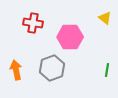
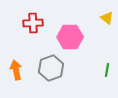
yellow triangle: moved 2 px right
red cross: rotated 12 degrees counterclockwise
gray hexagon: moved 1 px left
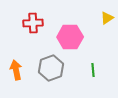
yellow triangle: rotated 48 degrees clockwise
green line: moved 14 px left; rotated 16 degrees counterclockwise
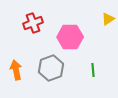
yellow triangle: moved 1 px right, 1 px down
red cross: rotated 18 degrees counterclockwise
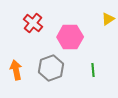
red cross: rotated 30 degrees counterclockwise
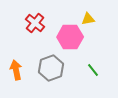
yellow triangle: moved 20 px left; rotated 24 degrees clockwise
red cross: moved 2 px right
green line: rotated 32 degrees counterclockwise
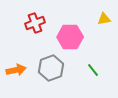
yellow triangle: moved 16 px right
red cross: rotated 30 degrees clockwise
orange arrow: rotated 90 degrees clockwise
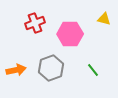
yellow triangle: rotated 24 degrees clockwise
pink hexagon: moved 3 px up
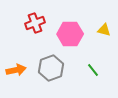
yellow triangle: moved 11 px down
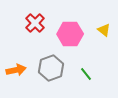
red cross: rotated 24 degrees counterclockwise
yellow triangle: rotated 24 degrees clockwise
green line: moved 7 px left, 4 px down
